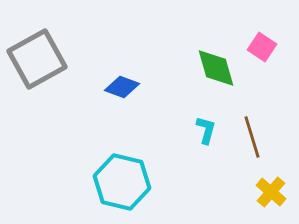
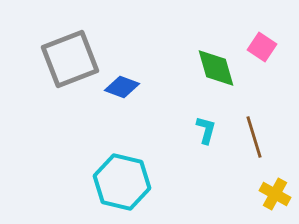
gray square: moved 33 px right; rotated 8 degrees clockwise
brown line: moved 2 px right
yellow cross: moved 4 px right, 2 px down; rotated 12 degrees counterclockwise
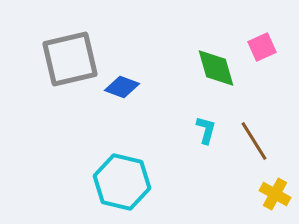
pink square: rotated 32 degrees clockwise
gray square: rotated 8 degrees clockwise
brown line: moved 4 px down; rotated 15 degrees counterclockwise
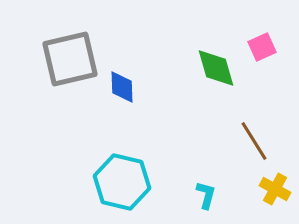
blue diamond: rotated 68 degrees clockwise
cyan L-shape: moved 65 px down
yellow cross: moved 5 px up
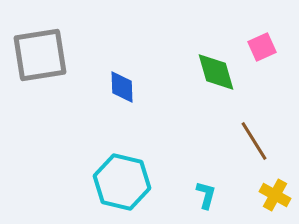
gray square: moved 30 px left, 4 px up; rotated 4 degrees clockwise
green diamond: moved 4 px down
yellow cross: moved 6 px down
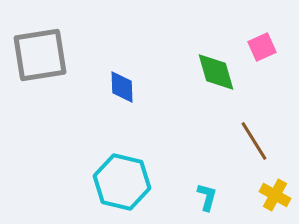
cyan L-shape: moved 1 px right, 2 px down
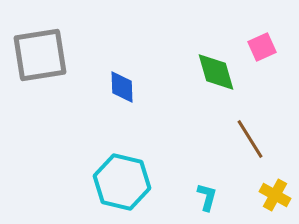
brown line: moved 4 px left, 2 px up
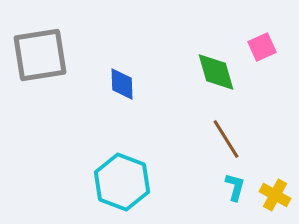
blue diamond: moved 3 px up
brown line: moved 24 px left
cyan hexagon: rotated 8 degrees clockwise
cyan L-shape: moved 28 px right, 10 px up
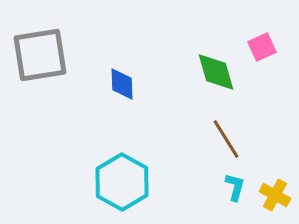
cyan hexagon: rotated 8 degrees clockwise
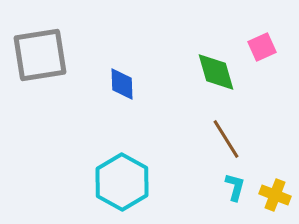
yellow cross: rotated 8 degrees counterclockwise
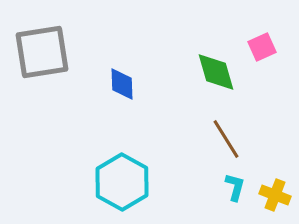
gray square: moved 2 px right, 3 px up
